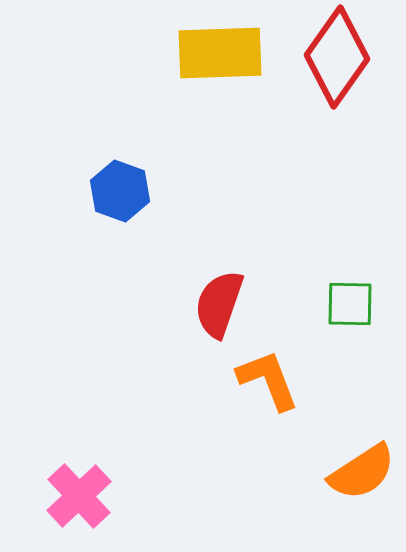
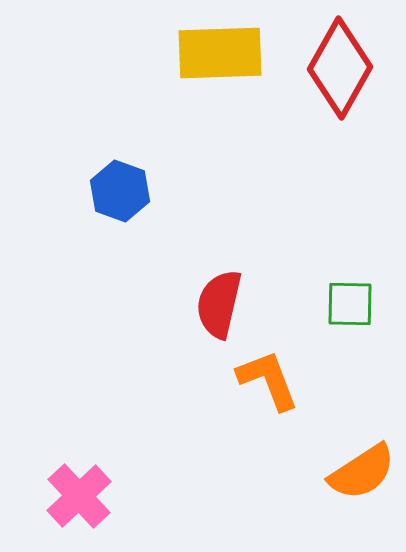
red diamond: moved 3 px right, 11 px down; rotated 6 degrees counterclockwise
red semicircle: rotated 6 degrees counterclockwise
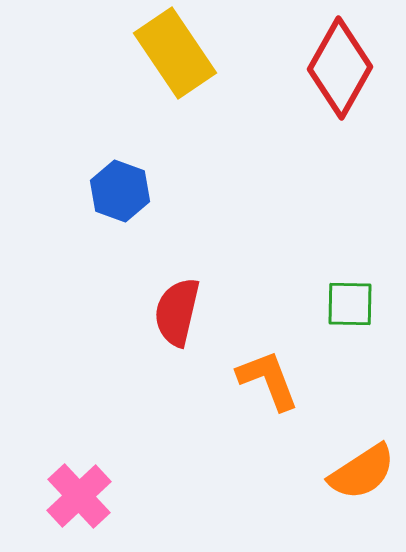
yellow rectangle: moved 45 px left; rotated 58 degrees clockwise
red semicircle: moved 42 px left, 8 px down
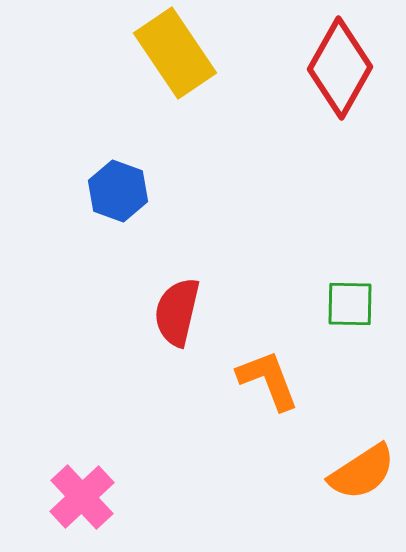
blue hexagon: moved 2 px left
pink cross: moved 3 px right, 1 px down
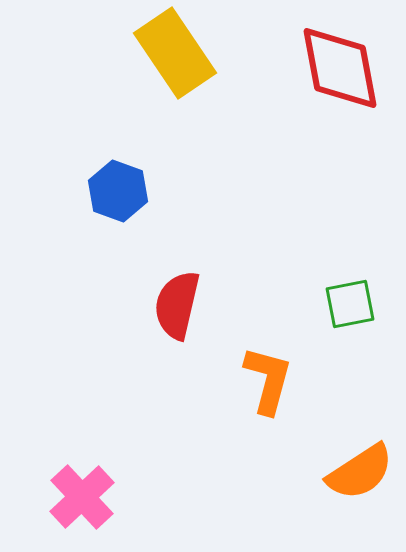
red diamond: rotated 40 degrees counterclockwise
green square: rotated 12 degrees counterclockwise
red semicircle: moved 7 px up
orange L-shape: rotated 36 degrees clockwise
orange semicircle: moved 2 px left
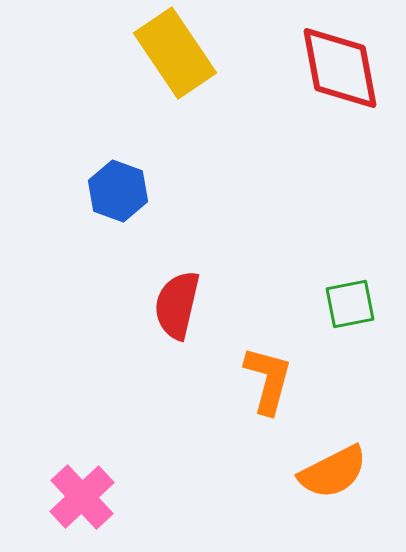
orange semicircle: moved 27 px left; rotated 6 degrees clockwise
